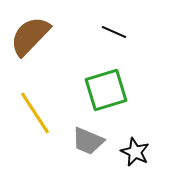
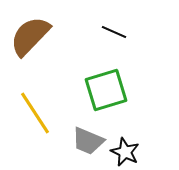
black star: moved 10 px left
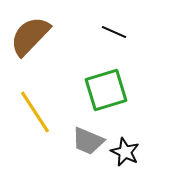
yellow line: moved 1 px up
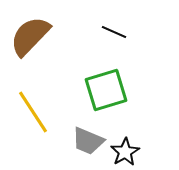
yellow line: moved 2 px left
black star: rotated 16 degrees clockwise
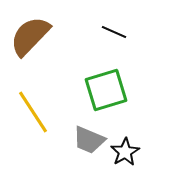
gray trapezoid: moved 1 px right, 1 px up
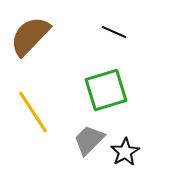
gray trapezoid: rotated 112 degrees clockwise
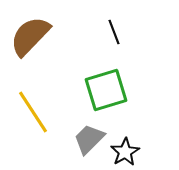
black line: rotated 45 degrees clockwise
gray trapezoid: moved 1 px up
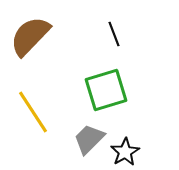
black line: moved 2 px down
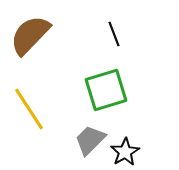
brown semicircle: moved 1 px up
yellow line: moved 4 px left, 3 px up
gray trapezoid: moved 1 px right, 1 px down
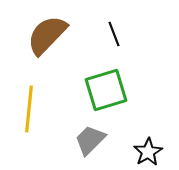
brown semicircle: moved 17 px right
yellow line: rotated 39 degrees clockwise
black star: moved 23 px right
